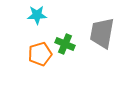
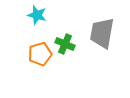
cyan star: rotated 18 degrees clockwise
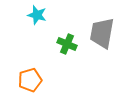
green cross: moved 2 px right
orange pentagon: moved 10 px left, 26 px down
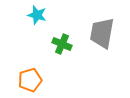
green cross: moved 5 px left
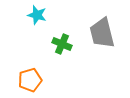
gray trapezoid: rotated 24 degrees counterclockwise
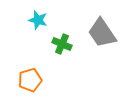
cyan star: moved 1 px right, 5 px down
gray trapezoid: rotated 20 degrees counterclockwise
